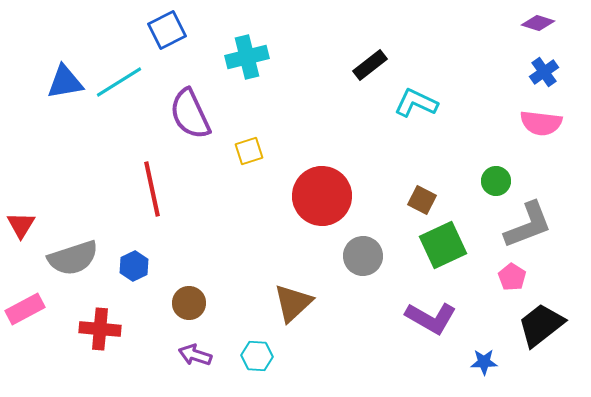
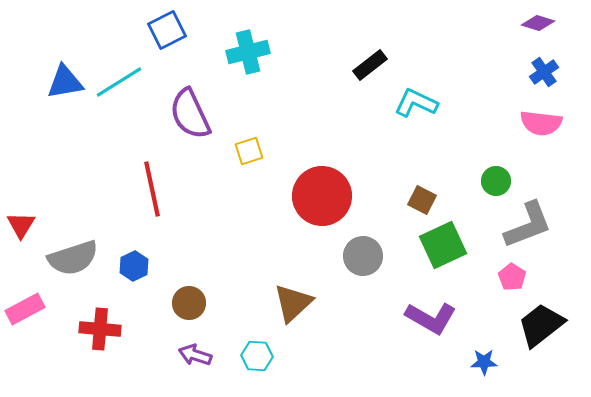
cyan cross: moved 1 px right, 5 px up
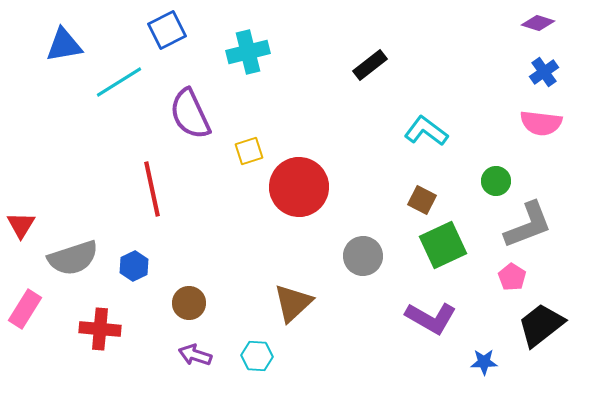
blue triangle: moved 1 px left, 37 px up
cyan L-shape: moved 10 px right, 28 px down; rotated 12 degrees clockwise
red circle: moved 23 px left, 9 px up
pink rectangle: rotated 30 degrees counterclockwise
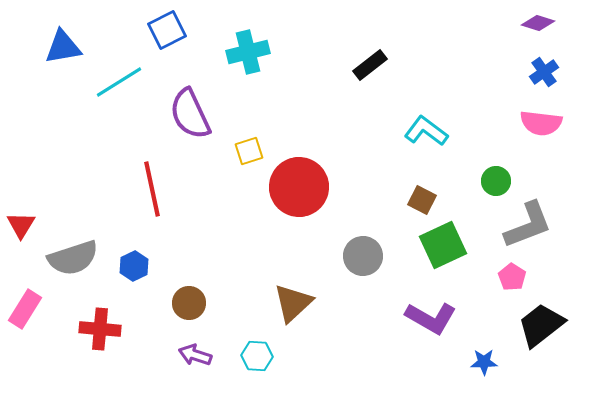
blue triangle: moved 1 px left, 2 px down
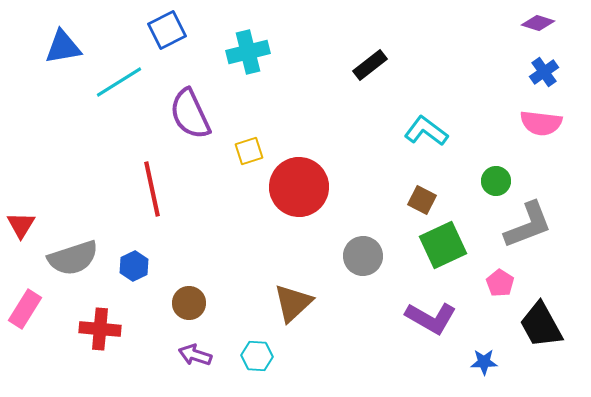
pink pentagon: moved 12 px left, 6 px down
black trapezoid: rotated 81 degrees counterclockwise
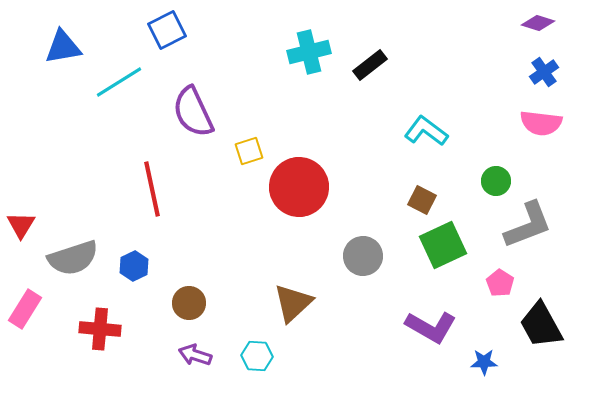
cyan cross: moved 61 px right
purple semicircle: moved 3 px right, 2 px up
purple L-shape: moved 9 px down
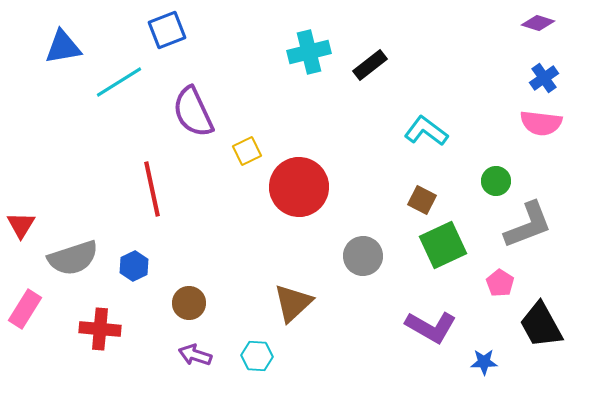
blue square: rotated 6 degrees clockwise
blue cross: moved 6 px down
yellow square: moved 2 px left; rotated 8 degrees counterclockwise
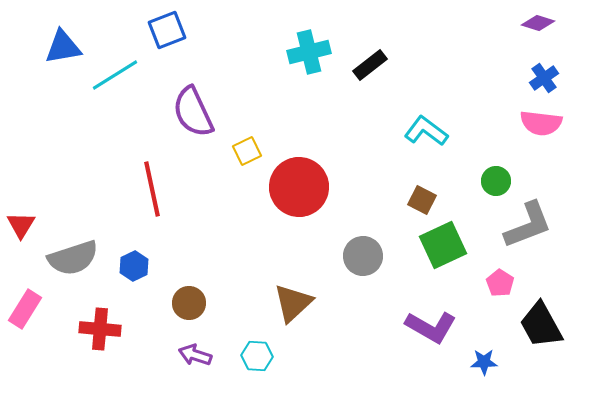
cyan line: moved 4 px left, 7 px up
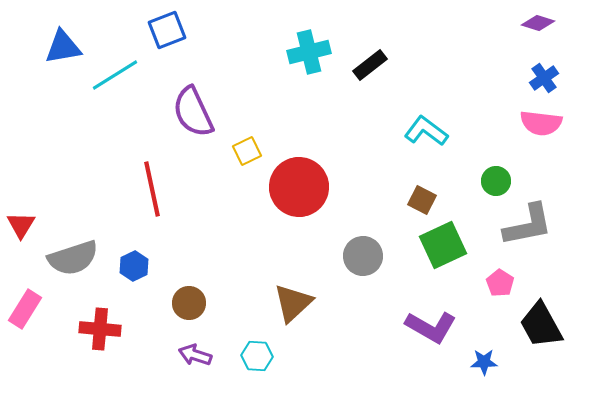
gray L-shape: rotated 10 degrees clockwise
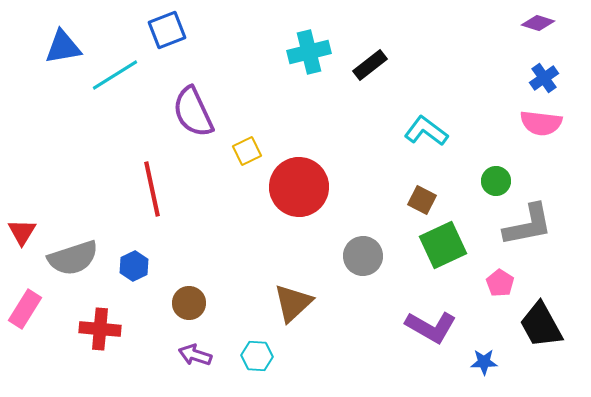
red triangle: moved 1 px right, 7 px down
